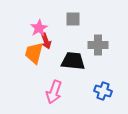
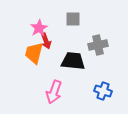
gray cross: rotated 12 degrees counterclockwise
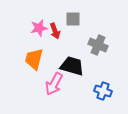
pink star: rotated 18 degrees clockwise
red arrow: moved 9 px right, 10 px up
gray cross: rotated 36 degrees clockwise
orange trapezoid: moved 6 px down
black trapezoid: moved 1 px left, 5 px down; rotated 10 degrees clockwise
pink arrow: moved 8 px up; rotated 10 degrees clockwise
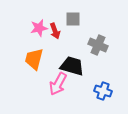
pink arrow: moved 4 px right
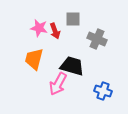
pink star: rotated 24 degrees clockwise
gray cross: moved 1 px left, 6 px up
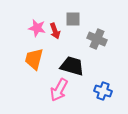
pink star: moved 2 px left
pink arrow: moved 1 px right, 6 px down
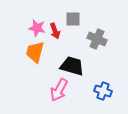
orange trapezoid: moved 1 px right, 7 px up
